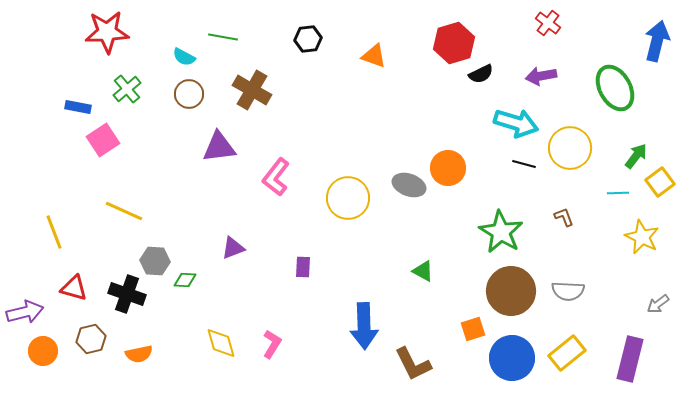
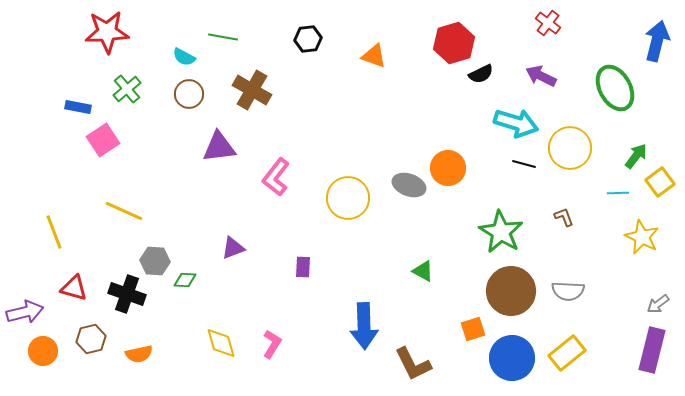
purple arrow at (541, 76): rotated 36 degrees clockwise
purple rectangle at (630, 359): moved 22 px right, 9 px up
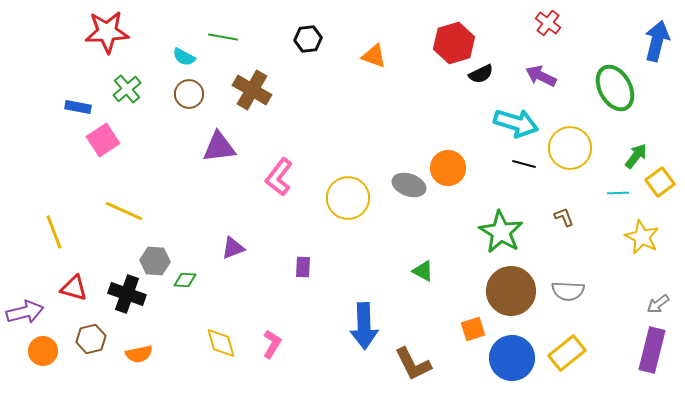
pink L-shape at (276, 177): moved 3 px right
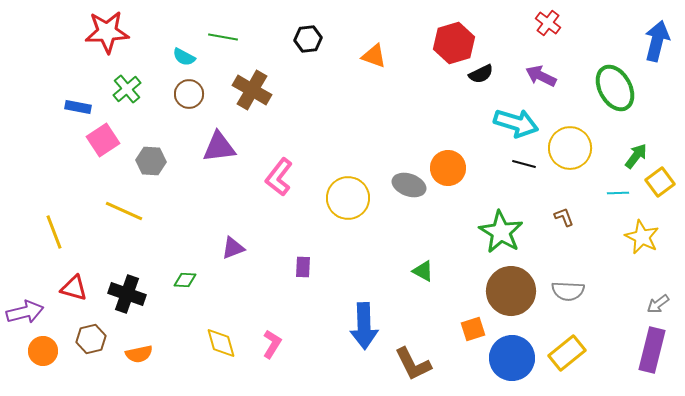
gray hexagon at (155, 261): moved 4 px left, 100 px up
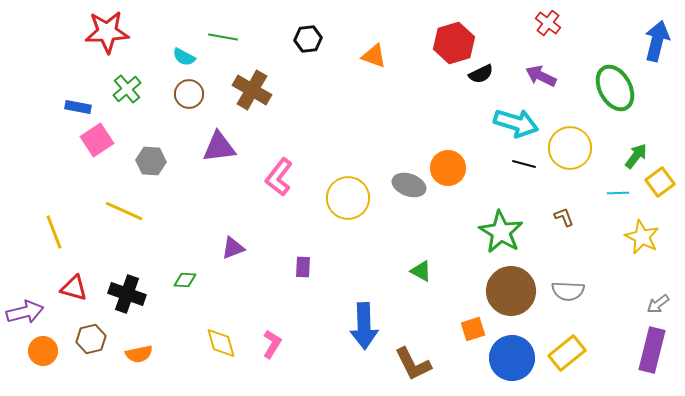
pink square at (103, 140): moved 6 px left
green triangle at (423, 271): moved 2 px left
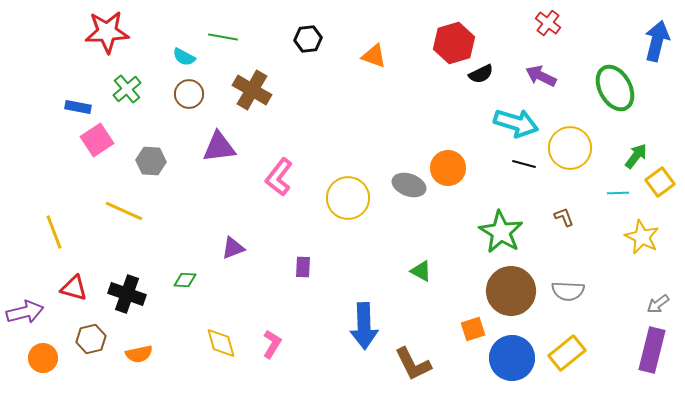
orange circle at (43, 351): moved 7 px down
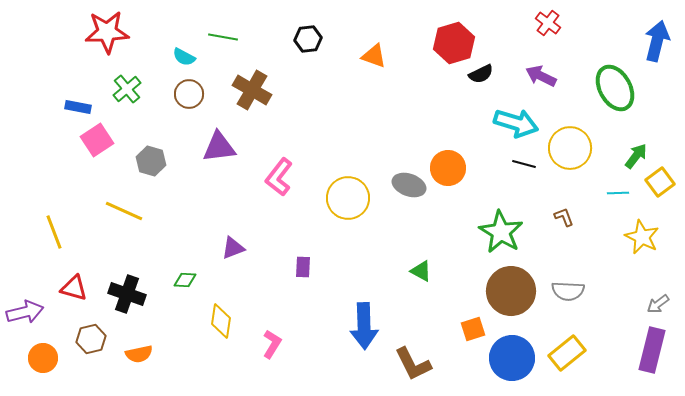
gray hexagon at (151, 161): rotated 12 degrees clockwise
yellow diamond at (221, 343): moved 22 px up; rotated 24 degrees clockwise
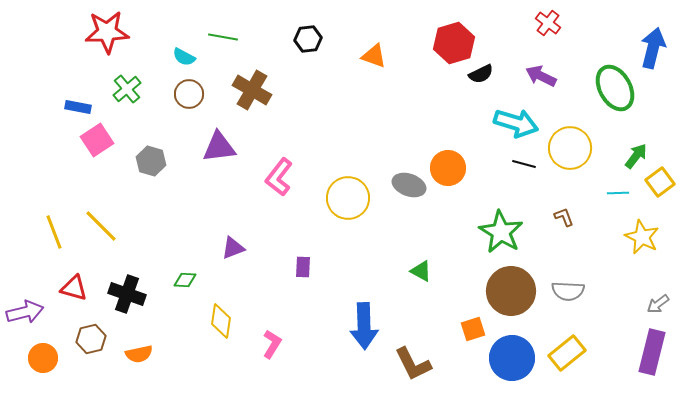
blue arrow at (657, 41): moved 4 px left, 7 px down
yellow line at (124, 211): moved 23 px left, 15 px down; rotated 21 degrees clockwise
purple rectangle at (652, 350): moved 2 px down
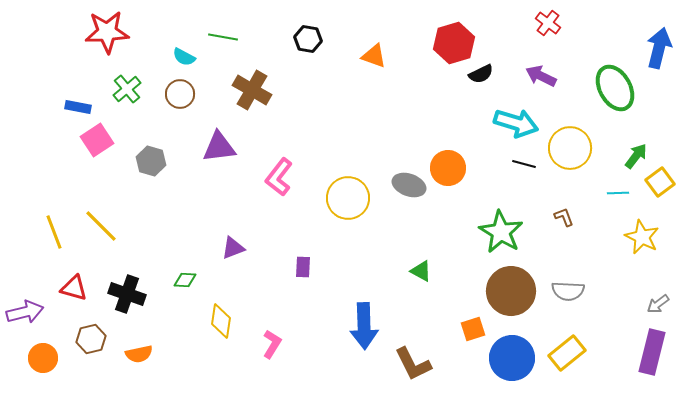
black hexagon at (308, 39): rotated 16 degrees clockwise
blue arrow at (653, 48): moved 6 px right
brown circle at (189, 94): moved 9 px left
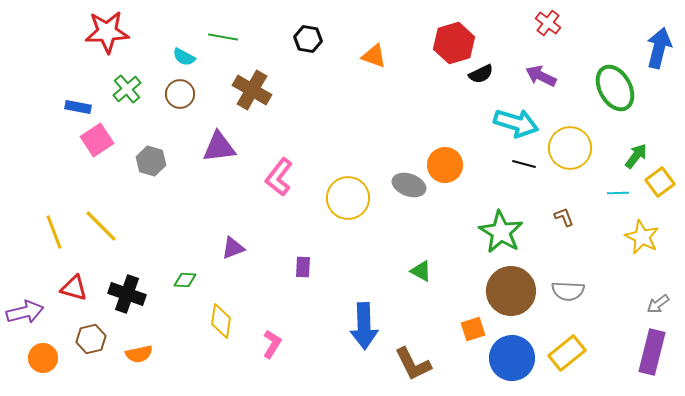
orange circle at (448, 168): moved 3 px left, 3 px up
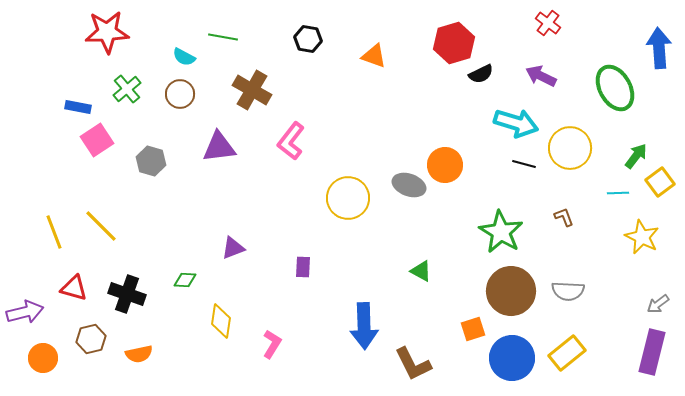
blue arrow at (659, 48): rotated 18 degrees counterclockwise
pink L-shape at (279, 177): moved 12 px right, 36 px up
